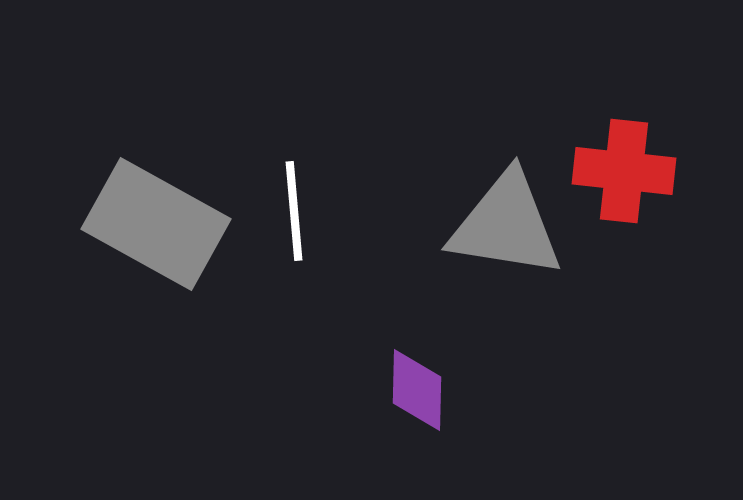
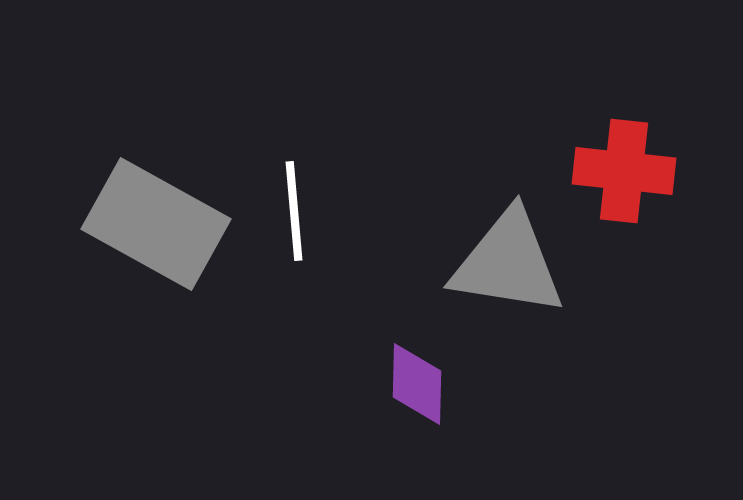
gray triangle: moved 2 px right, 38 px down
purple diamond: moved 6 px up
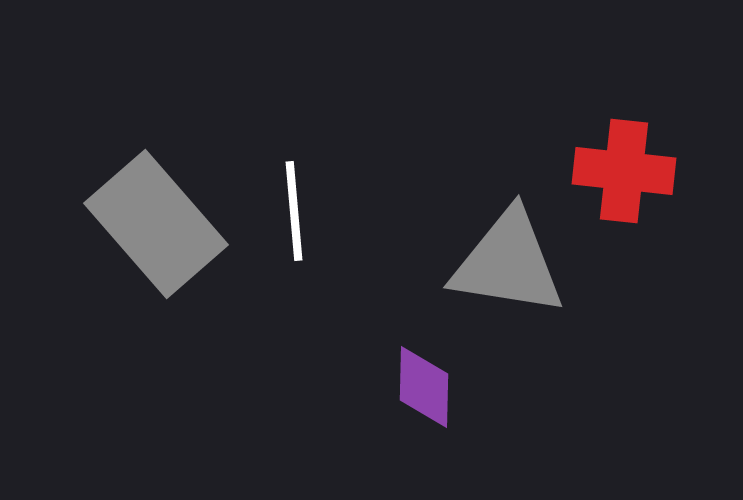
gray rectangle: rotated 20 degrees clockwise
purple diamond: moved 7 px right, 3 px down
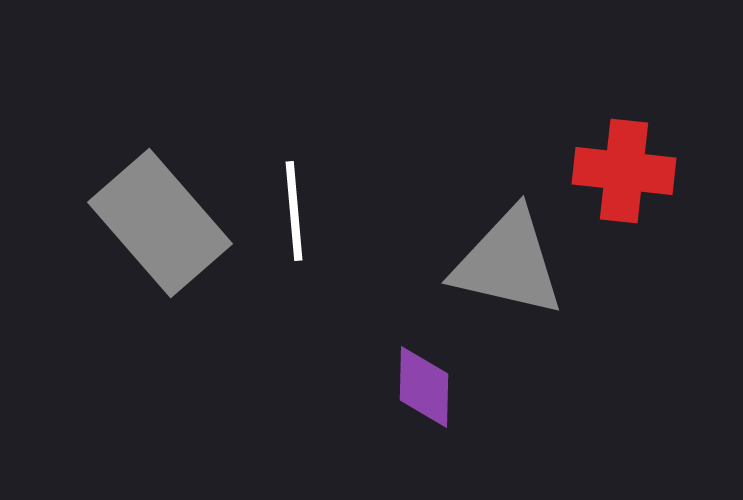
gray rectangle: moved 4 px right, 1 px up
gray triangle: rotated 4 degrees clockwise
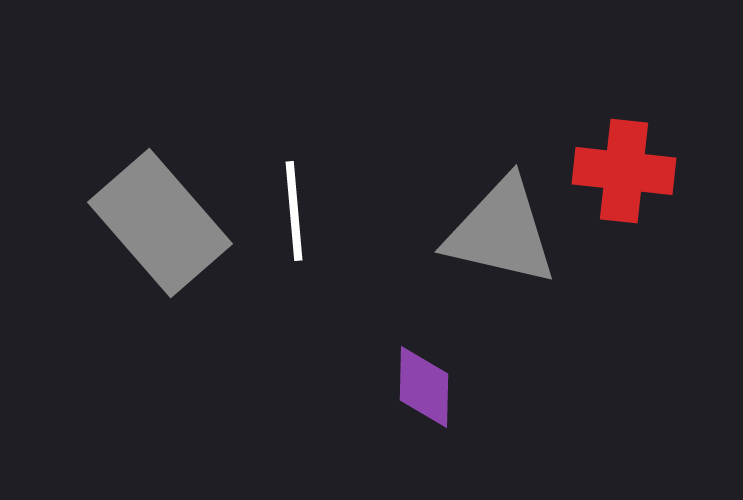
gray triangle: moved 7 px left, 31 px up
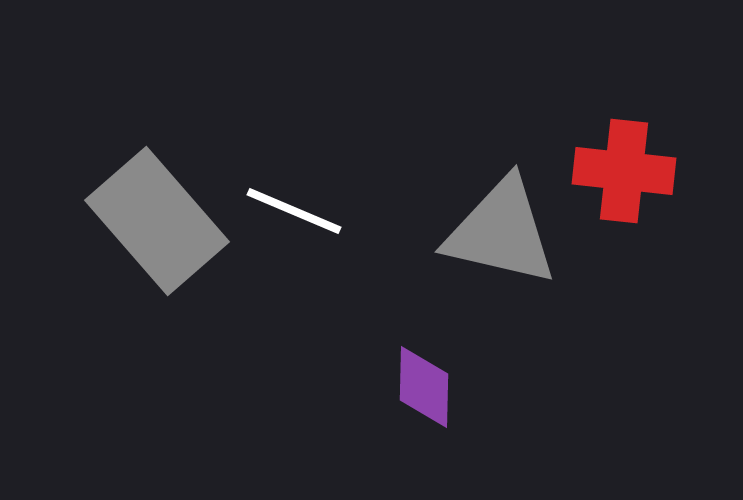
white line: rotated 62 degrees counterclockwise
gray rectangle: moved 3 px left, 2 px up
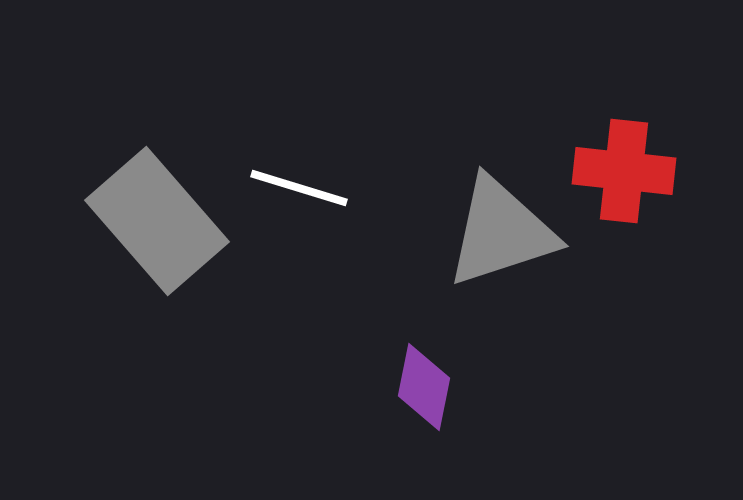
white line: moved 5 px right, 23 px up; rotated 6 degrees counterclockwise
gray triangle: rotated 31 degrees counterclockwise
purple diamond: rotated 10 degrees clockwise
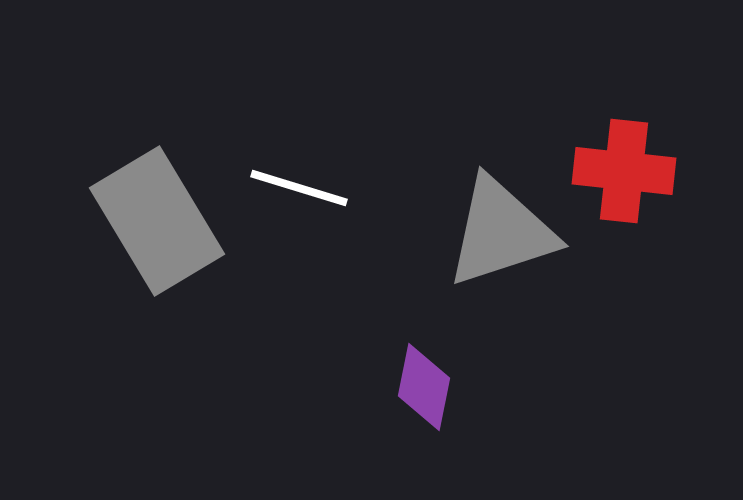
gray rectangle: rotated 10 degrees clockwise
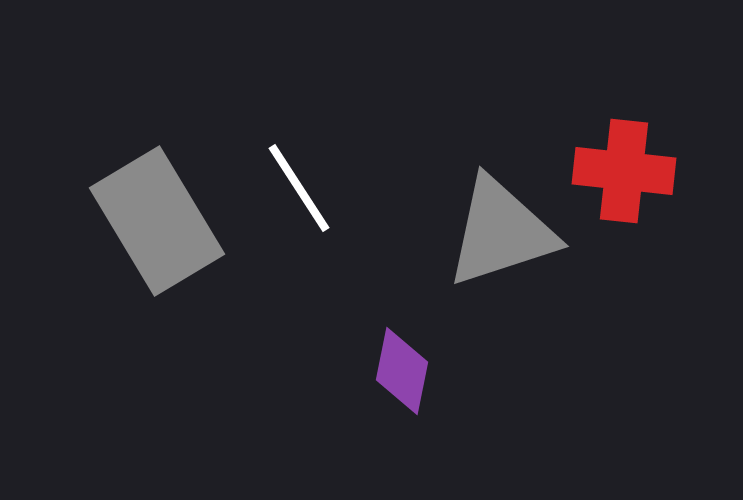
white line: rotated 40 degrees clockwise
purple diamond: moved 22 px left, 16 px up
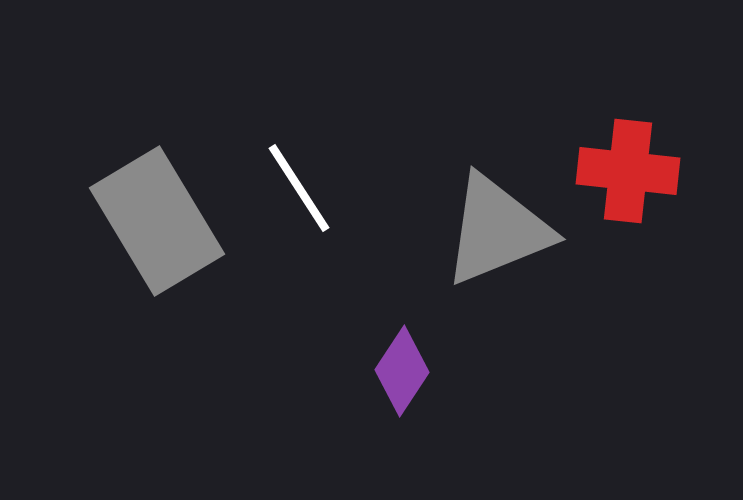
red cross: moved 4 px right
gray triangle: moved 4 px left, 2 px up; rotated 4 degrees counterclockwise
purple diamond: rotated 22 degrees clockwise
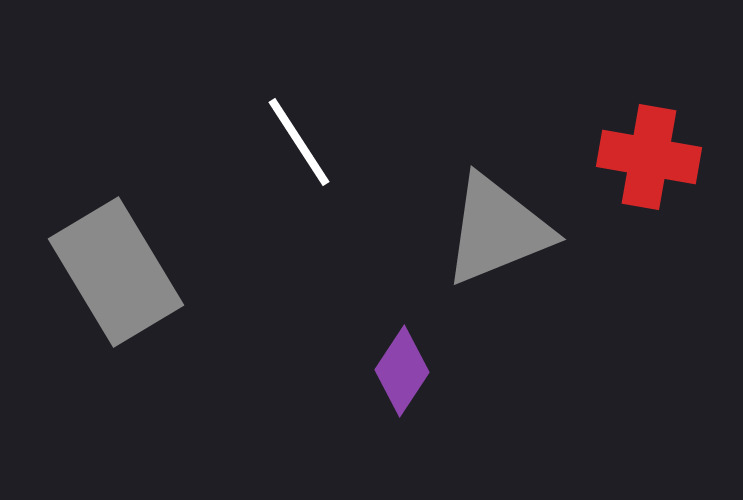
red cross: moved 21 px right, 14 px up; rotated 4 degrees clockwise
white line: moved 46 px up
gray rectangle: moved 41 px left, 51 px down
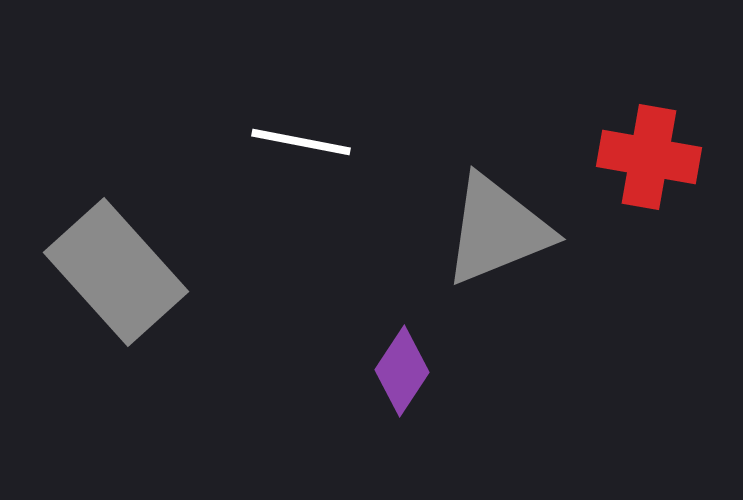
white line: moved 2 px right; rotated 46 degrees counterclockwise
gray rectangle: rotated 11 degrees counterclockwise
